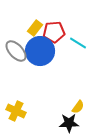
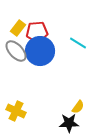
yellow rectangle: moved 17 px left
red pentagon: moved 17 px left
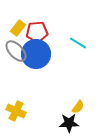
blue circle: moved 4 px left, 3 px down
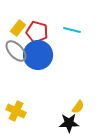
red pentagon: rotated 20 degrees clockwise
cyan line: moved 6 px left, 13 px up; rotated 18 degrees counterclockwise
blue circle: moved 2 px right, 1 px down
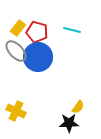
blue circle: moved 2 px down
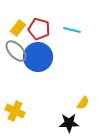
red pentagon: moved 2 px right, 3 px up
yellow semicircle: moved 5 px right, 4 px up
yellow cross: moved 1 px left
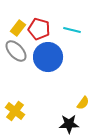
blue circle: moved 10 px right
yellow cross: rotated 12 degrees clockwise
black star: moved 1 px down
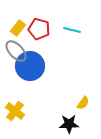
blue circle: moved 18 px left, 9 px down
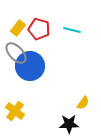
gray ellipse: moved 2 px down
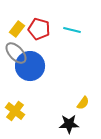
yellow rectangle: moved 1 px left, 1 px down
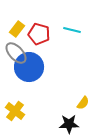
red pentagon: moved 5 px down
blue circle: moved 1 px left, 1 px down
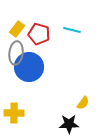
gray ellipse: rotated 50 degrees clockwise
yellow cross: moved 1 px left, 2 px down; rotated 36 degrees counterclockwise
